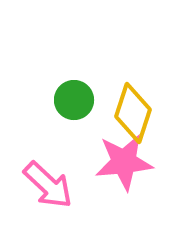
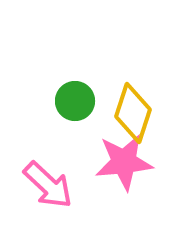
green circle: moved 1 px right, 1 px down
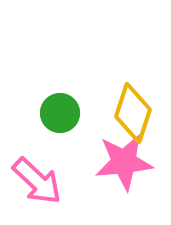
green circle: moved 15 px left, 12 px down
pink arrow: moved 11 px left, 4 px up
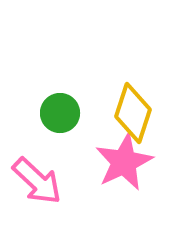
pink star: rotated 20 degrees counterclockwise
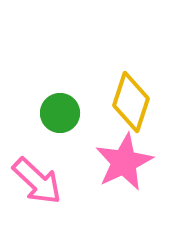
yellow diamond: moved 2 px left, 11 px up
